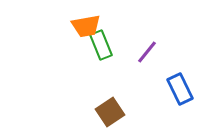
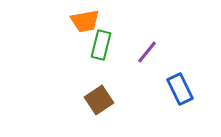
orange trapezoid: moved 1 px left, 5 px up
green rectangle: rotated 36 degrees clockwise
brown square: moved 11 px left, 12 px up
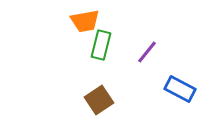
blue rectangle: rotated 36 degrees counterclockwise
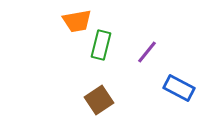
orange trapezoid: moved 8 px left
blue rectangle: moved 1 px left, 1 px up
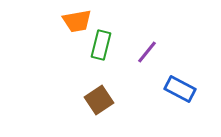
blue rectangle: moved 1 px right, 1 px down
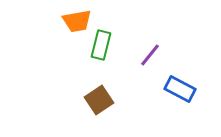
purple line: moved 3 px right, 3 px down
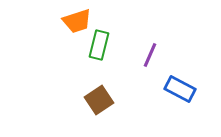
orange trapezoid: rotated 8 degrees counterclockwise
green rectangle: moved 2 px left
purple line: rotated 15 degrees counterclockwise
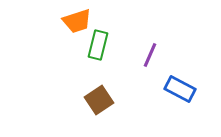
green rectangle: moved 1 px left
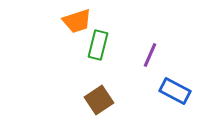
blue rectangle: moved 5 px left, 2 px down
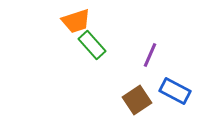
orange trapezoid: moved 1 px left
green rectangle: moved 6 px left; rotated 56 degrees counterclockwise
brown square: moved 38 px right
